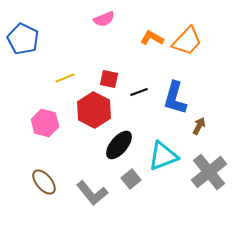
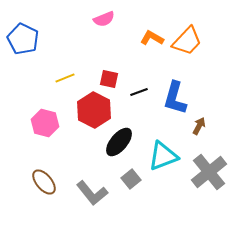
black ellipse: moved 3 px up
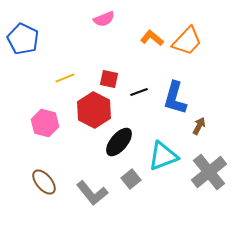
orange L-shape: rotated 10 degrees clockwise
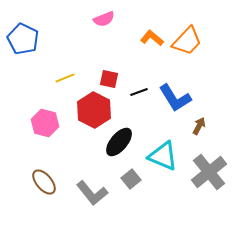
blue L-shape: rotated 48 degrees counterclockwise
cyan triangle: rotated 44 degrees clockwise
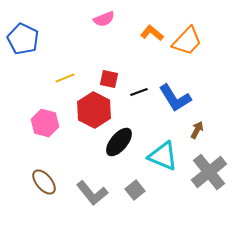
orange L-shape: moved 5 px up
brown arrow: moved 2 px left, 4 px down
gray square: moved 4 px right, 11 px down
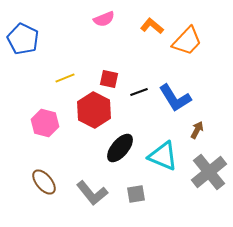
orange L-shape: moved 7 px up
black ellipse: moved 1 px right, 6 px down
gray square: moved 1 px right, 4 px down; rotated 30 degrees clockwise
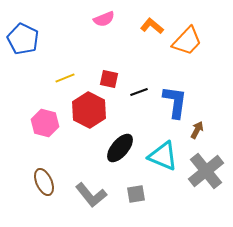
blue L-shape: moved 4 px down; rotated 140 degrees counterclockwise
red hexagon: moved 5 px left
gray cross: moved 3 px left, 1 px up
brown ellipse: rotated 16 degrees clockwise
gray L-shape: moved 1 px left, 2 px down
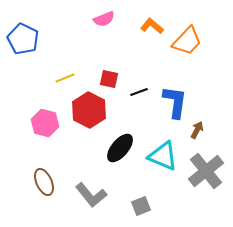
gray square: moved 5 px right, 12 px down; rotated 12 degrees counterclockwise
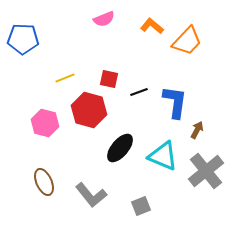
blue pentagon: rotated 24 degrees counterclockwise
red hexagon: rotated 12 degrees counterclockwise
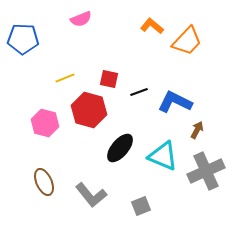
pink semicircle: moved 23 px left
blue L-shape: rotated 72 degrees counterclockwise
gray cross: rotated 15 degrees clockwise
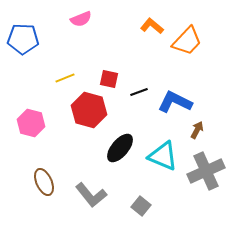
pink hexagon: moved 14 px left
gray square: rotated 30 degrees counterclockwise
